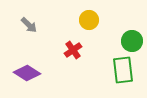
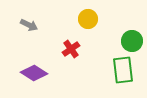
yellow circle: moved 1 px left, 1 px up
gray arrow: rotated 18 degrees counterclockwise
red cross: moved 2 px left, 1 px up
purple diamond: moved 7 px right
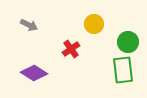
yellow circle: moved 6 px right, 5 px down
green circle: moved 4 px left, 1 px down
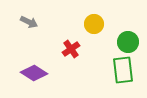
gray arrow: moved 3 px up
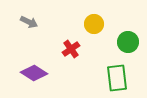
green rectangle: moved 6 px left, 8 px down
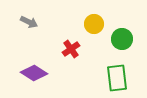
green circle: moved 6 px left, 3 px up
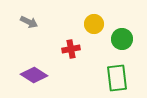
red cross: rotated 24 degrees clockwise
purple diamond: moved 2 px down
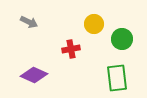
purple diamond: rotated 8 degrees counterclockwise
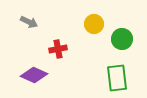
red cross: moved 13 px left
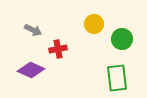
gray arrow: moved 4 px right, 8 px down
purple diamond: moved 3 px left, 5 px up
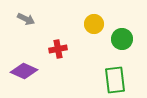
gray arrow: moved 7 px left, 11 px up
purple diamond: moved 7 px left, 1 px down
green rectangle: moved 2 px left, 2 px down
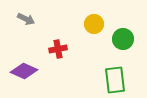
green circle: moved 1 px right
